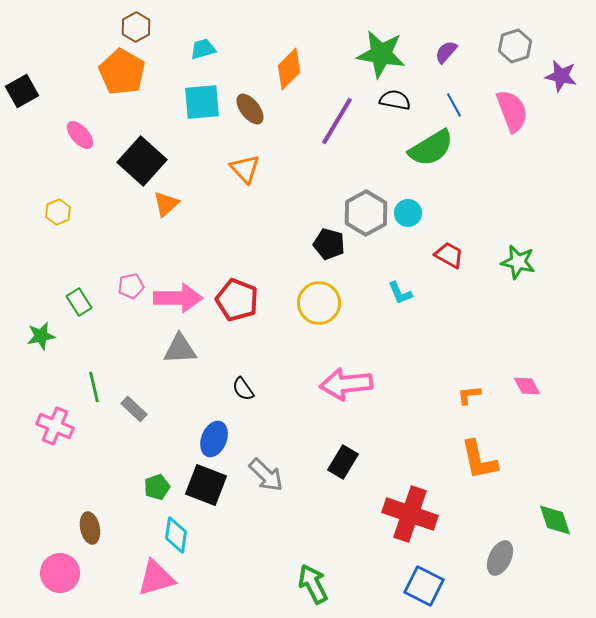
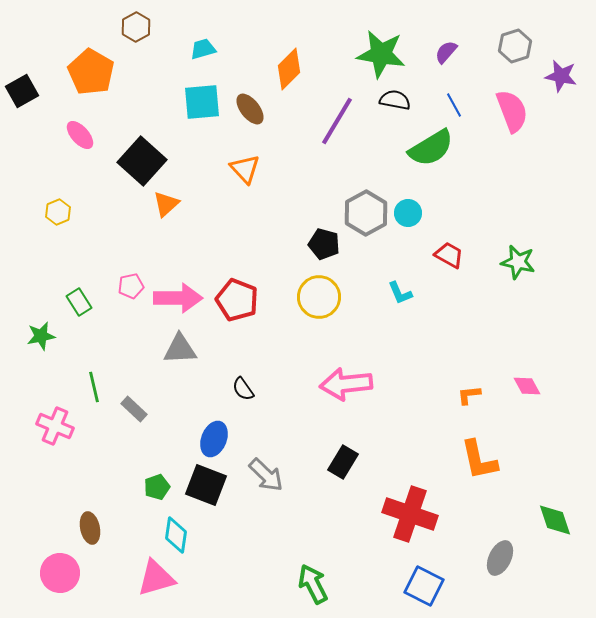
orange pentagon at (122, 72): moved 31 px left
black pentagon at (329, 244): moved 5 px left
yellow circle at (319, 303): moved 6 px up
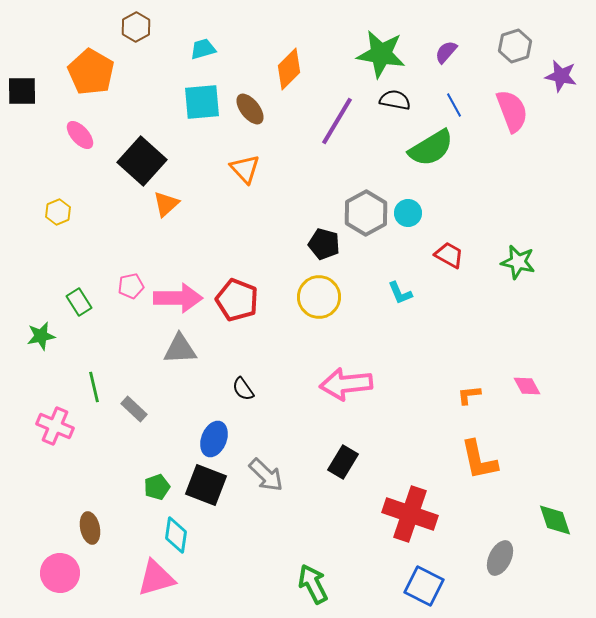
black square at (22, 91): rotated 28 degrees clockwise
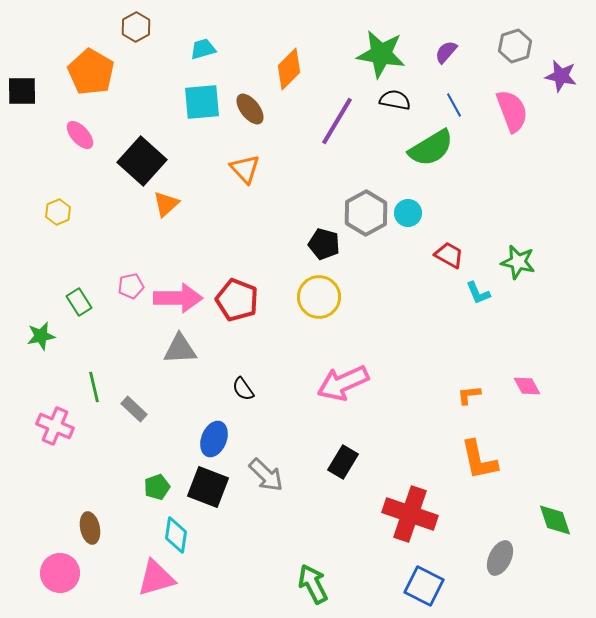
cyan L-shape at (400, 293): moved 78 px right
pink arrow at (346, 384): moved 3 px left, 1 px up; rotated 18 degrees counterclockwise
black square at (206, 485): moved 2 px right, 2 px down
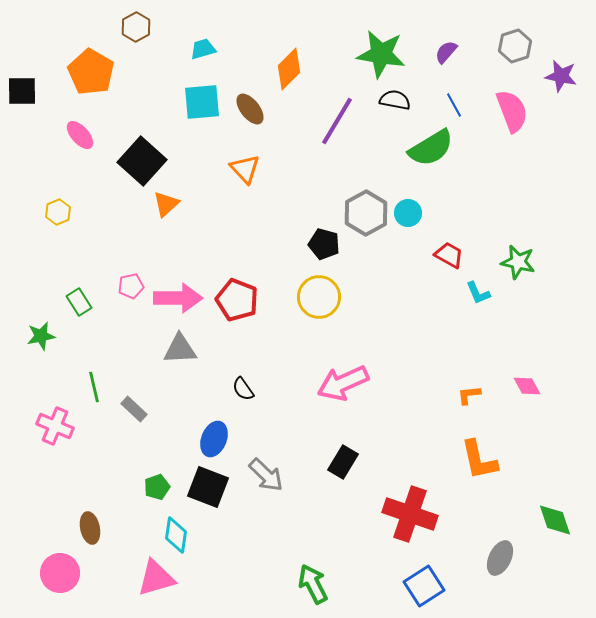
blue square at (424, 586): rotated 30 degrees clockwise
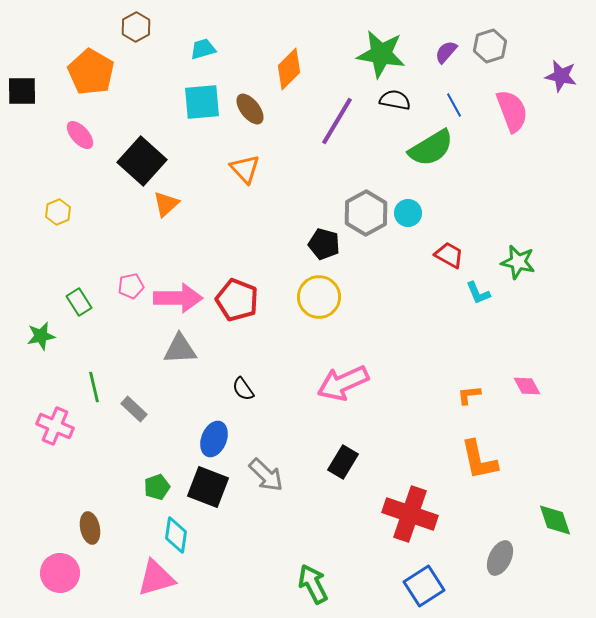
gray hexagon at (515, 46): moved 25 px left
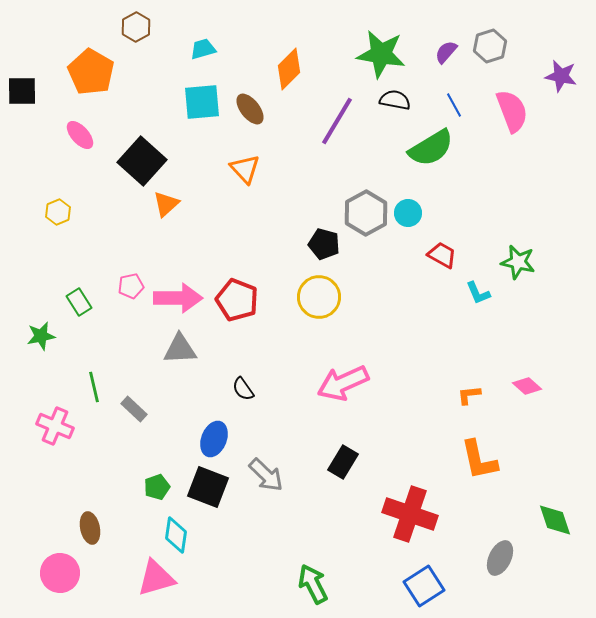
red trapezoid at (449, 255): moved 7 px left
pink diamond at (527, 386): rotated 20 degrees counterclockwise
